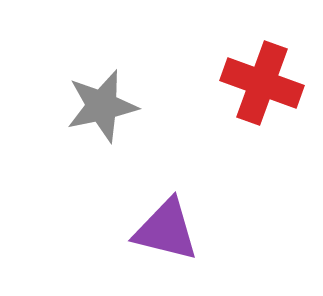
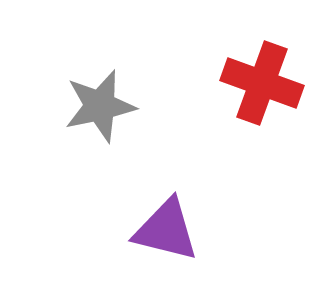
gray star: moved 2 px left
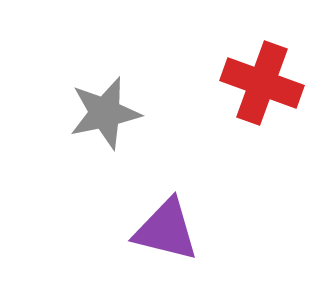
gray star: moved 5 px right, 7 px down
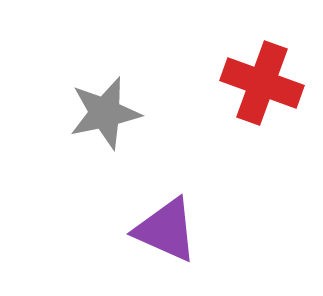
purple triangle: rotated 10 degrees clockwise
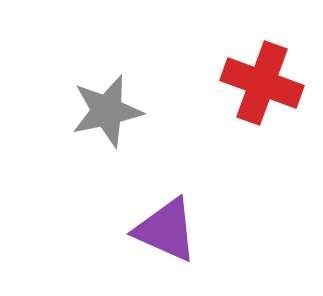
gray star: moved 2 px right, 2 px up
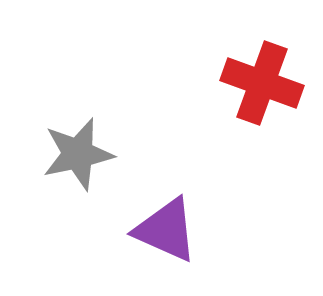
gray star: moved 29 px left, 43 px down
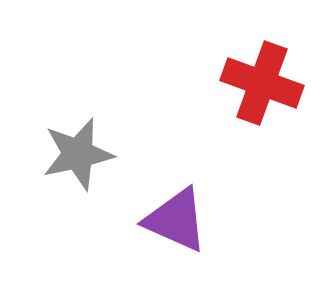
purple triangle: moved 10 px right, 10 px up
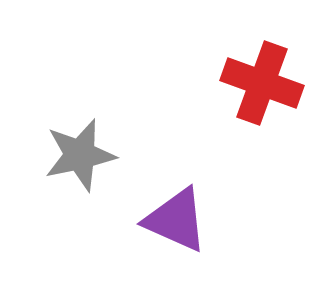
gray star: moved 2 px right, 1 px down
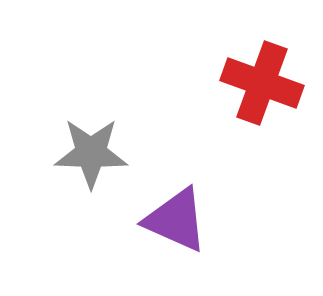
gray star: moved 11 px right, 2 px up; rotated 14 degrees clockwise
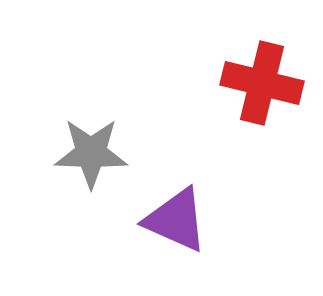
red cross: rotated 6 degrees counterclockwise
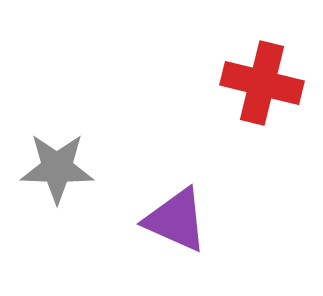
gray star: moved 34 px left, 15 px down
